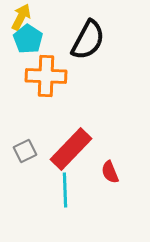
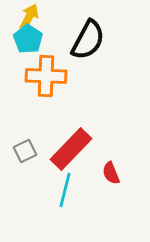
yellow arrow: moved 8 px right
red semicircle: moved 1 px right, 1 px down
cyan line: rotated 16 degrees clockwise
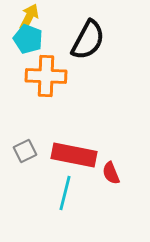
cyan pentagon: rotated 12 degrees counterclockwise
red rectangle: moved 3 px right, 6 px down; rotated 57 degrees clockwise
cyan line: moved 3 px down
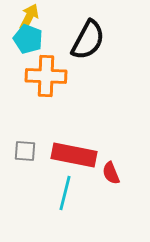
gray square: rotated 30 degrees clockwise
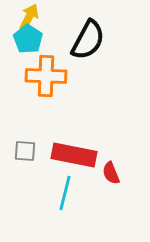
cyan pentagon: rotated 12 degrees clockwise
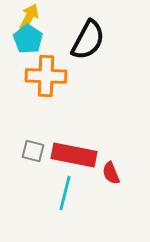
gray square: moved 8 px right; rotated 10 degrees clockwise
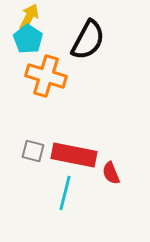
orange cross: rotated 15 degrees clockwise
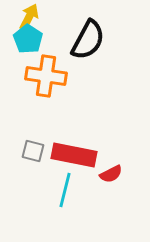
orange cross: rotated 9 degrees counterclockwise
red semicircle: moved 1 px down; rotated 95 degrees counterclockwise
cyan line: moved 3 px up
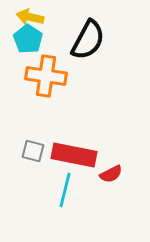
yellow arrow: moved 1 px right; rotated 104 degrees counterclockwise
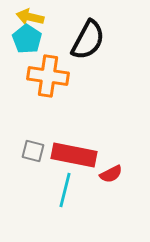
cyan pentagon: moved 1 px left
orange cross: moved 2 px right
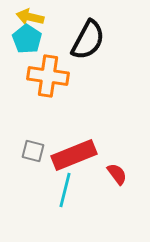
red rectangle: rotated 33 degrees counterclockwise
red semicircle: moved 6 px right; rotated 100 degrees counterclockwise
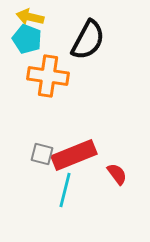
cyan pentagon: rotated 12 degrees counterclockwise
gray square: moved 9 px right, 3 px down
